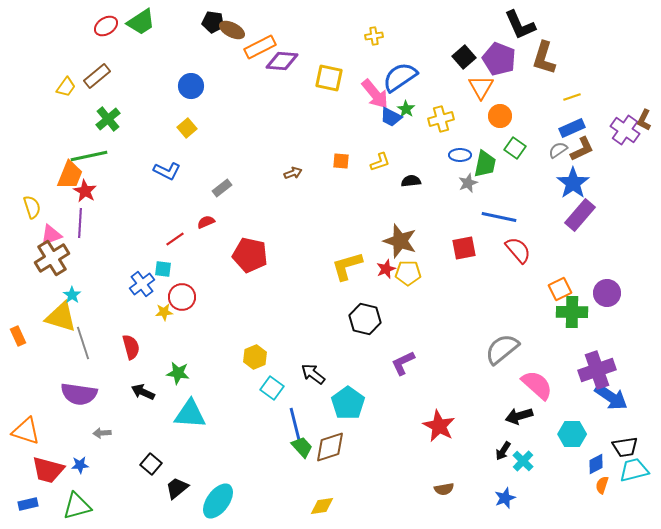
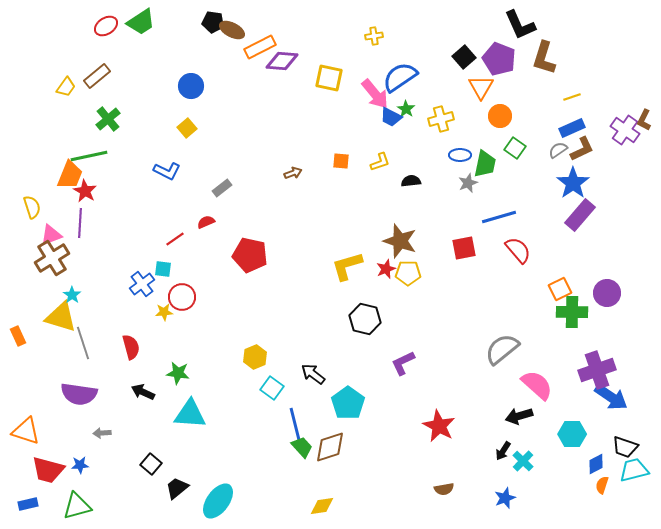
blue line at (499, 217): rotated 28 degrees counterclockwise
black trapezoid at (625, 447): rotated 28 degrees clockwise
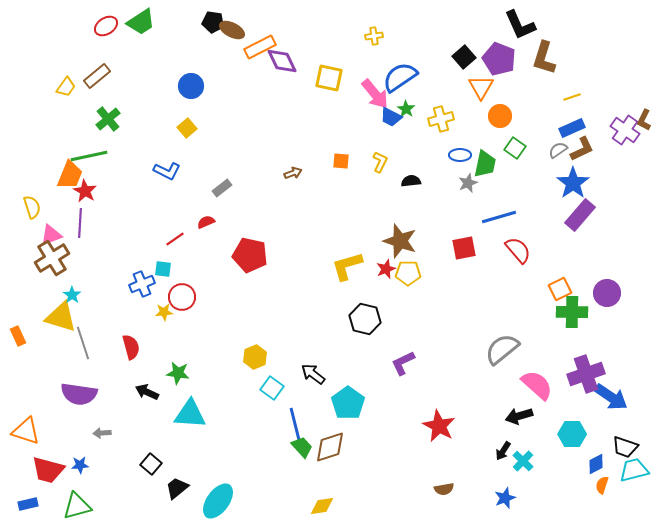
purple diamond at (282, 61): rotated 60 degrees clockwise
yellow L-shape at (380, 162): rotated 45 degrees counterclockwise
blue cross at (142, 284): rotated 15 degrees clockwise
purple cross at (597, 370): moved 11 px left, 4 px down
black arrow at (143, 392): moved 4 px right
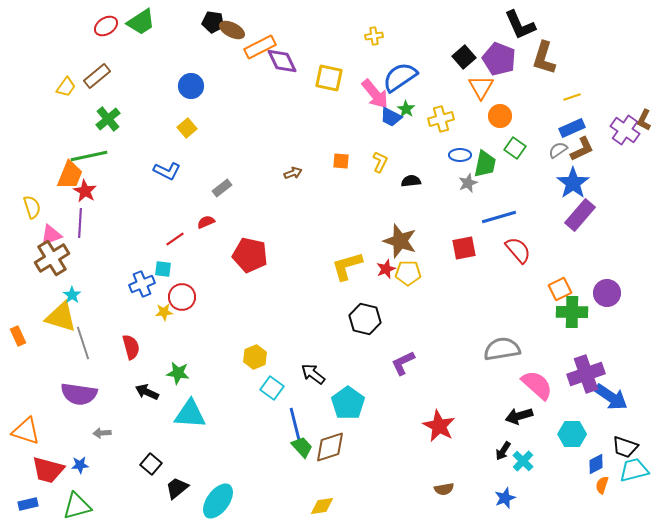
gray semicircle at (502, 349): rotated 30 degrees clockwise
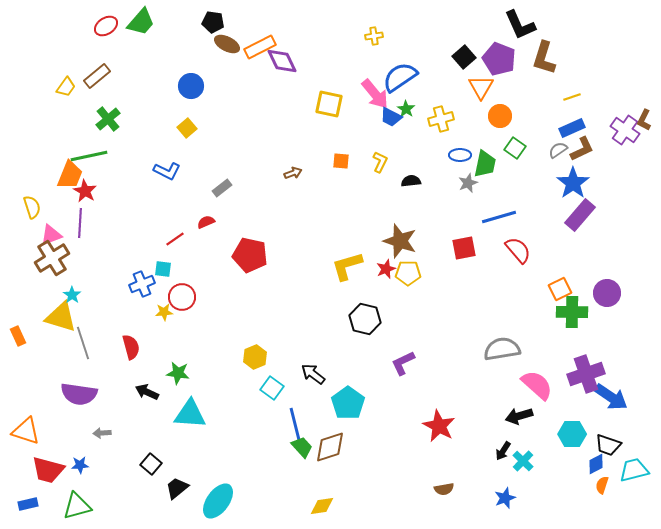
green trapezoid at (141, 22): rotated 16 degrees counterclockwise
brown ellipse at (232, 30): moved 5 px left, 14 px down
yellow square at (329, 78): moved 26 px down
black trapezoid at (625, 447): moved 17 px left, 2 px up
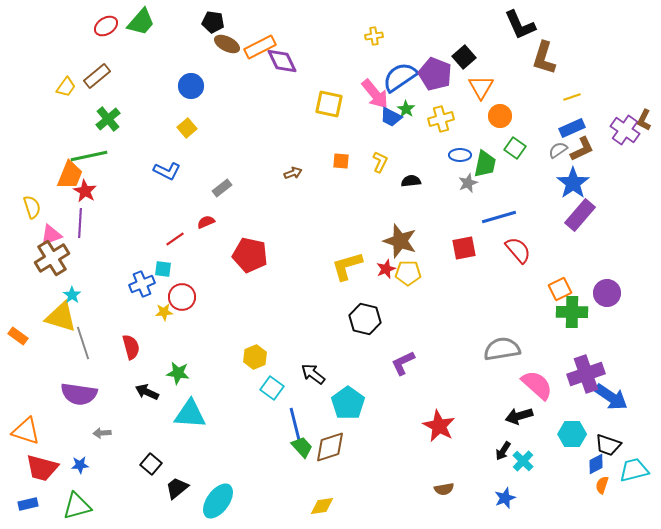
purple pentagon at (499, 59): moved 64 px left, 15 px down
orange rectangle at (18, 336): rotated 30 degrees counterclockwise
red trapezoid at (48, 470): moved 6 px left, 2 px up
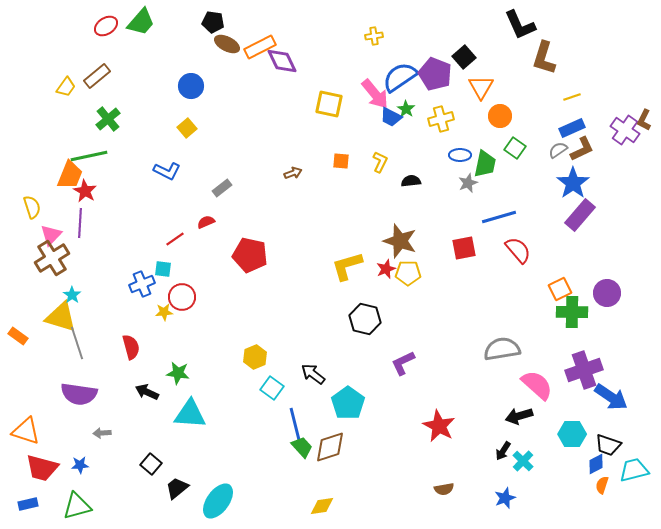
pink triangle at (51, 235): rotated 25 degrees counterclockwise
gray line at (83, 343): moved 6 px left
purple cross at (586, 374): moved 2 px left, 4 px up
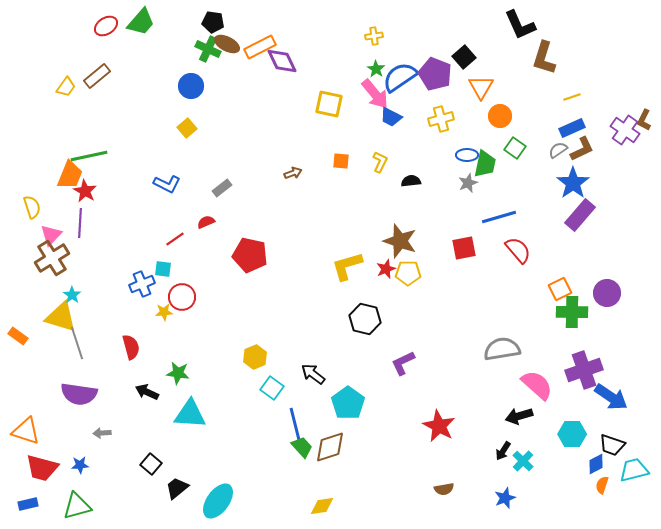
green star at (406, 109): moved 30 px left, 40 px up
green cross at (108, 119): moved 100 px right, 70 px up; rotated 25 degrees counterclockwise
blue ellipse at (460, 155): moved 7 px right
blue L-shape at (167, 171): moved 13 px down
black trapezoid at (608, 445): moved 4 px right
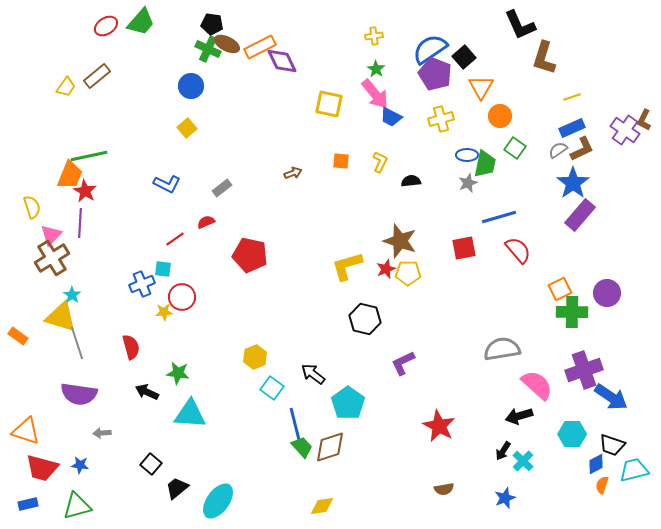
black pentagon at (213, 22): moved 1 px left, 2 px down
blue semicircle at (400, 77): moved 30 px right, 28 px up
blue star at (80, 465): rotated 12 degrees clockwise
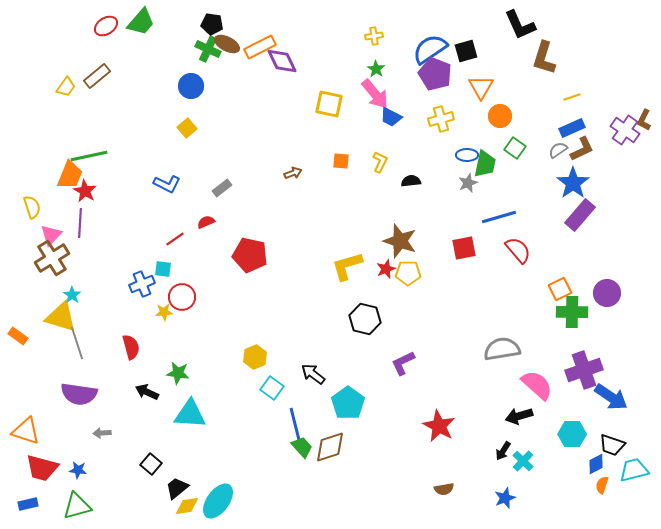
black square at (464, 57): moved 2 px right, 6 px up; rotated 25 degrees clockwise
blue star at (80, 465): moved 2 px left, 5 px down
yellow diamond at (322, 506): moved 135 px left
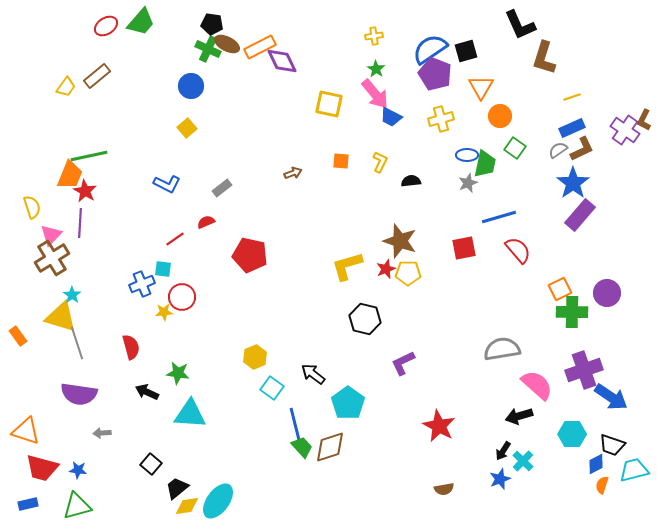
orange rectangle at (18, 336): rotated 18 degrees clockwise
blue star at (505, 498): moved 5 px left, 19 px up
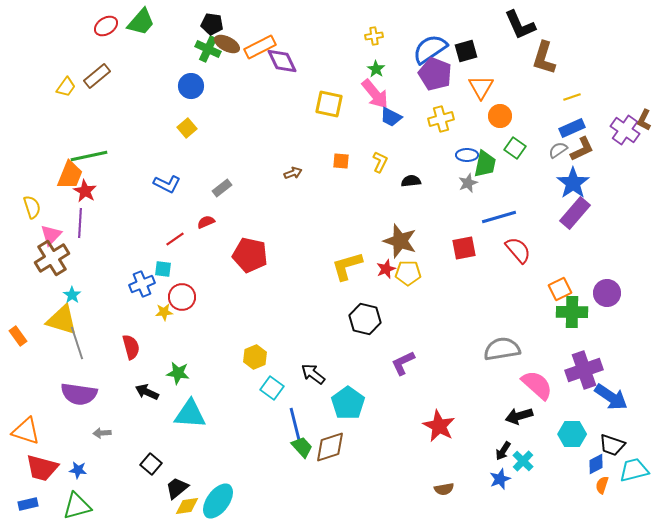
purple rectangle at (580, 215): moved 5 px left, 2 px up
yellow triangle at (61, 317): moved 1 px right, 3 px down
